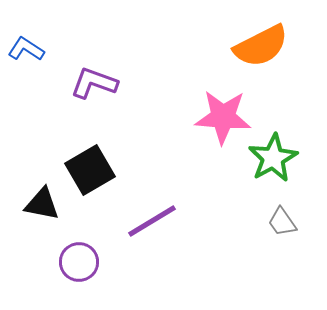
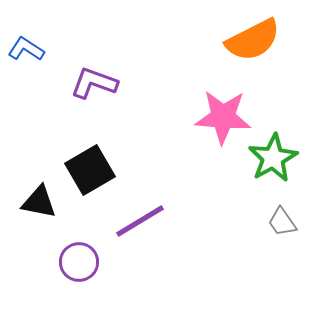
orange semicircle: moved 8 px left, 6 px up
black triangle: moved 3 px left, 2 px up
purple line: moved 12 px left
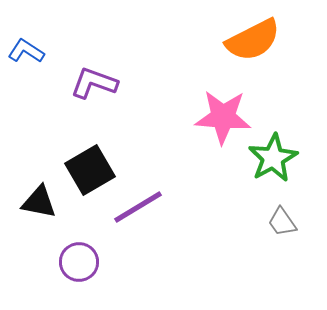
blue L-shape: moved 2 px down
purple line: moved 2 px left, 14 px up
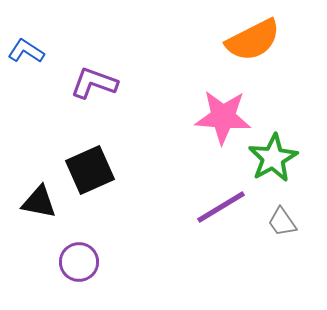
black square: rotated 6 degrees clockwise
purple line: moved 83 px right
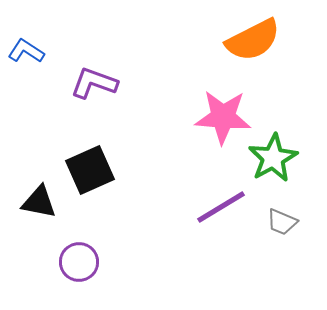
gray trapezoid: rotated 32 degrees counterclockwise
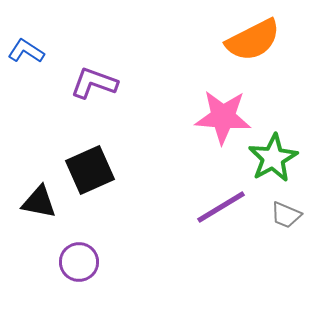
gray trapezoid: moved 4 px right, 7 px up
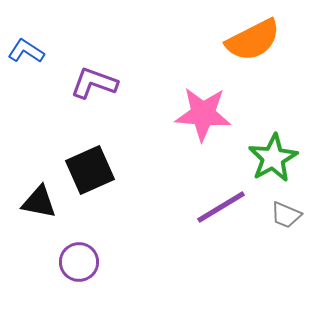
pink star: moved 20 px left, 3 px up
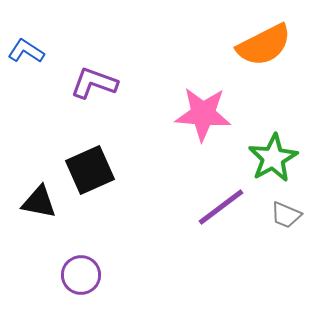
orange semicircle: moved 11 px right, 5 px down
purple line: rotated 6 degrees counterclockwise
purple circle: moved 2 px right, 13 px down
